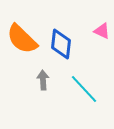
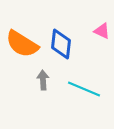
orange semicircle: moved 5 px down; rotated 12 degrees counterclockwise
cyan line: rotated 24 degrees counterclockwise
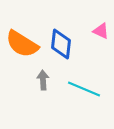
pink triangle: moved 1 px left
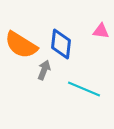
pink triangle: rotated 18 degrees counterclockwise
orange semicircle: moved 1 px left, 1 px down
gray arrow: moved 1 px right, 10 px up; rotated 24 degrees clockwise
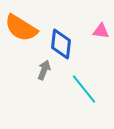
orange semicircle: moved 17 px up
cyan line: rotated 28 degrees clockwise
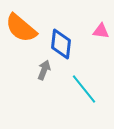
orange semicircle: rotated 8 degrees clockwise
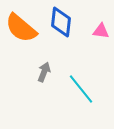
blue diamond: moved 22 px up
gray arrow: moved 2 px down
cyan line: moved 3 px left
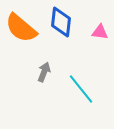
pink triangle: moved 1 px left, 1 px down
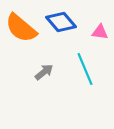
blue diamond: rotated 48 degrees counterclockwise
gray arrow: rotated 30 degrees clockwise
cyan line: moved 4 px right, 20 px up; rotated 16 degrees clockwise
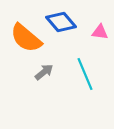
orange semicircle: moved 5 px right, 10 px down
cyan line: moved 5 px down
